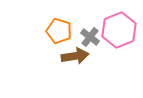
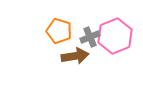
pink hexagon: moved 4 px left, 6 px down
gray cross: rotated 30 degrees clockwise
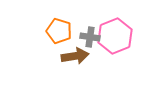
gray cross: rotated 30 degrees clockwise
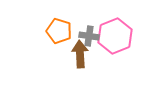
gray cross: moved 1 px left, 1 px up
brown arrow: moved 5 px right, 2 px up; rotated 84 degrees counterclockwise
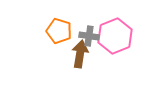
brown arrow: rotated 12 degrees clockwise
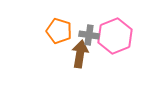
gray cross: moved 1 px up
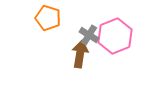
orange pentagon: moved 11 px left, 13 px up
gray cross: rotated 24 degrees clockwise
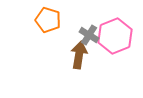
orange pentagon: moved 2 px down
brown arrow: moved 1 px left, 1 px down
